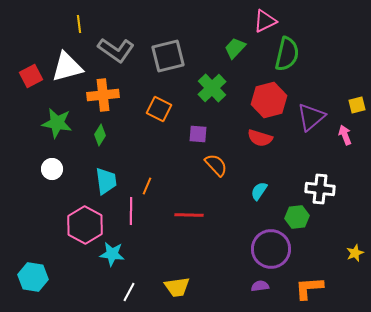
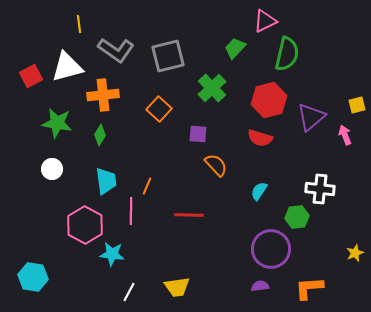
orange square: rotated 15 degrees clockwise
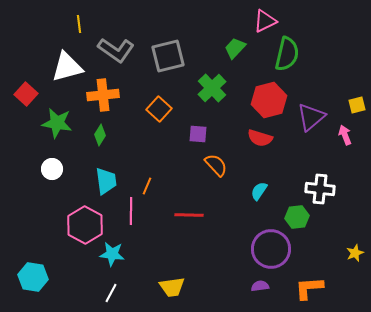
red square: moved 5 px left, 18 px down; rotated 20 degrees counterclockwise
yellow trapezoid: moved 5 px left
white line: moved 18 px left, 1 px down
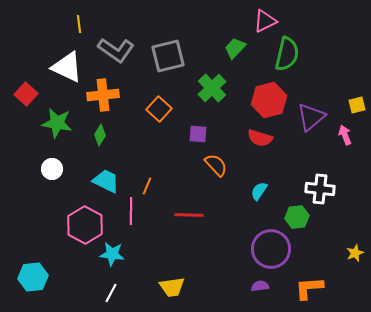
white triangle: rotated 40 degrees clockwise
cyan trapezoid: rotated 56 degrees counterclockwise
cyan hexagon: rotated 16 degrees counterclockwise
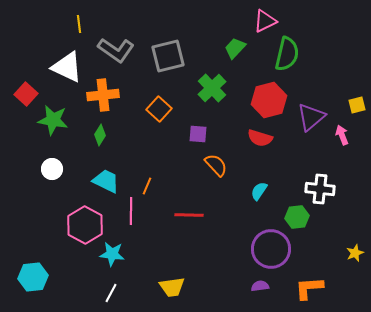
green star: moved 4 px left, 3 px up
pink arrow: moved 3 px left
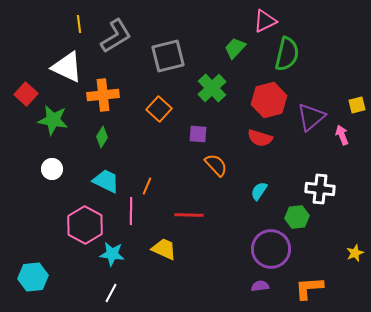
gray L-shape: moved 14 px up; rotated 66 degrees counterclockwise
green diamond: moved 2 px right, 2 px down
yellow trapezoid: moved 8 px left, 38 px up; rotated 148 degrees counterclockwise
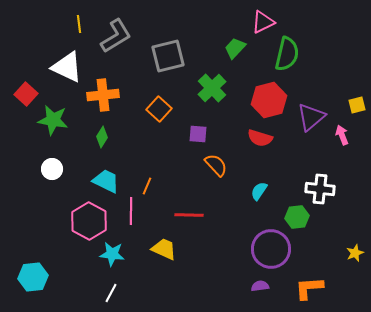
pink triangle: moved 2 px left, 1 px down
pink hexagon: moved 4 px right, 4 px up
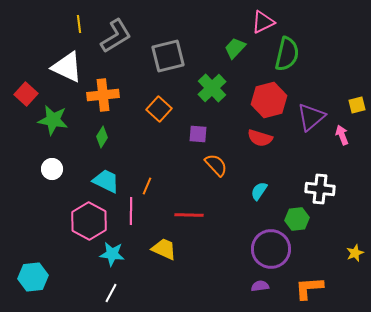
green hexagon: moved 2 px down
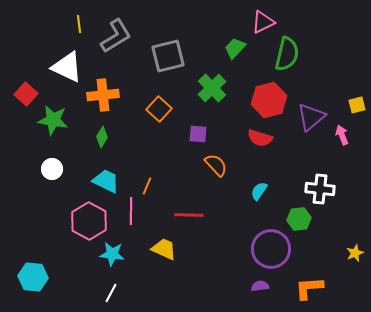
green hexagon: moved 2 px right
cyan hexagon: rotated 12 degrees clockwise
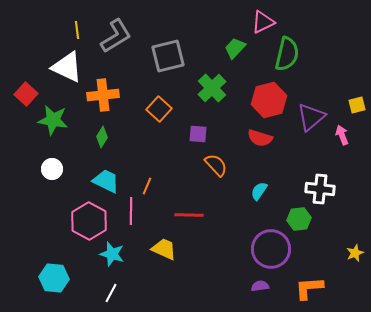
yellow line: moved 2 px left, 6 px down
cyan star: rotated 10 degrees clockwise
cyan hexagon: moved 21 px right, 1 px down
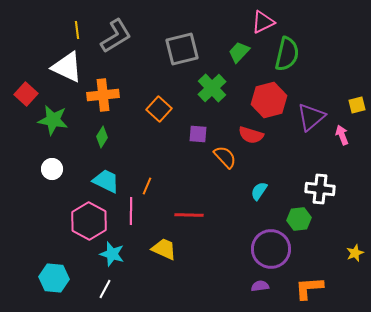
green trapezoid: moved 4 px right, 4 px down
gray square: moved 14 px right, 7 px up
red semicircle: moved 9 px left, 3 px up
orange semicircle: moved 9 px right, 8 px up
white line: moved 6 px left, 4 px up
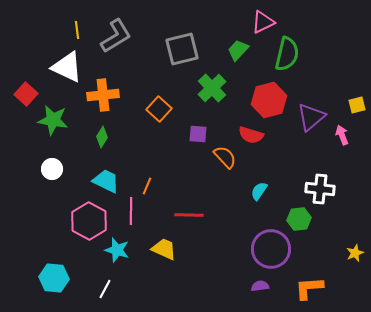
green trapezoid: moved 1 px left, 2 px up
cyan star: moved 5 px right, 4 px up
